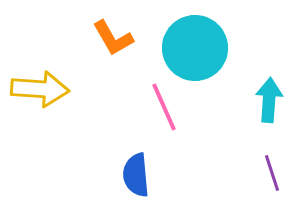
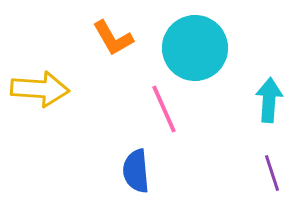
pink line: moved 2 px down
blue semicircle: moved 4 px up
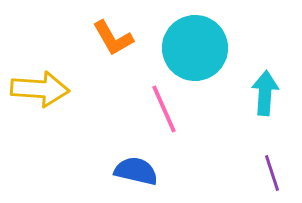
cyan arrow: moved 4 px left, 7 px up
blue semicircle: rotated 108 degrees clockwise
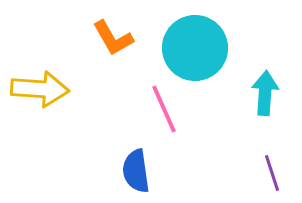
blue semicircle: rotated 111 degrees counterclockwise
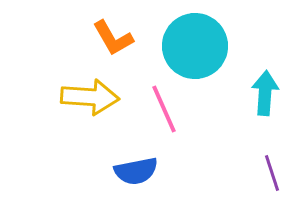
cyan circle: moved 2 px up
yellow arrow: moved 50 px right, 8 px down
blue semicircle: rotated 93 degrees counterclockwise
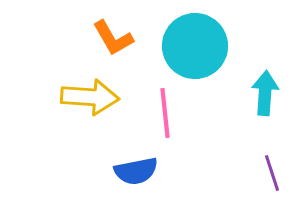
pink line: moved 1 px right, 4 px down; rotated 18 degrees clockwise
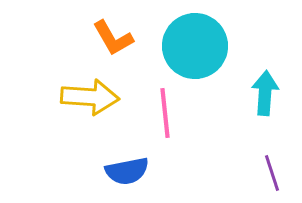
blue semicircle: moved 9 px left
